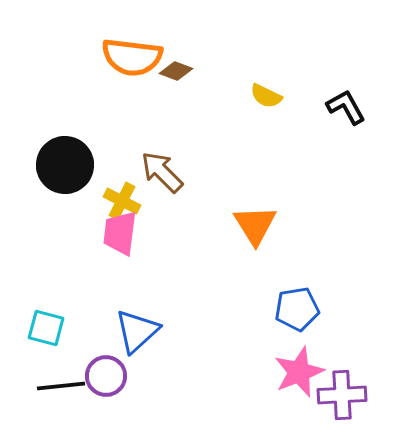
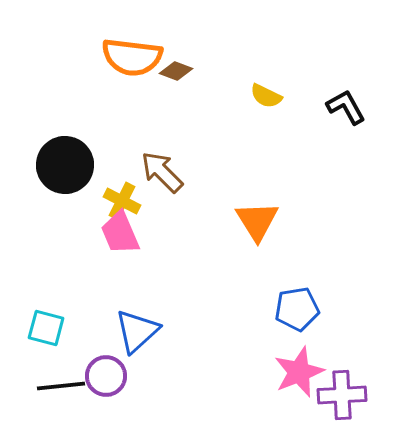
orange triangle: moved 2 px right, 4 px up
pink trapezoid: rotated 30 degrees counterclockwise
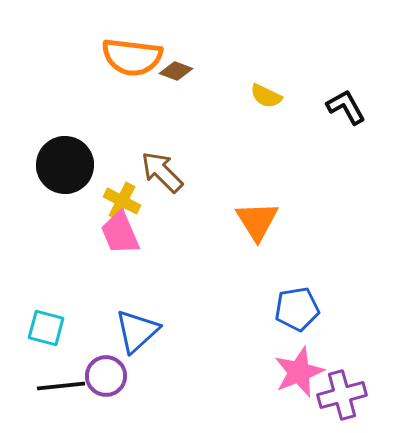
purple cross: rotated 12 degrees counterclockwise
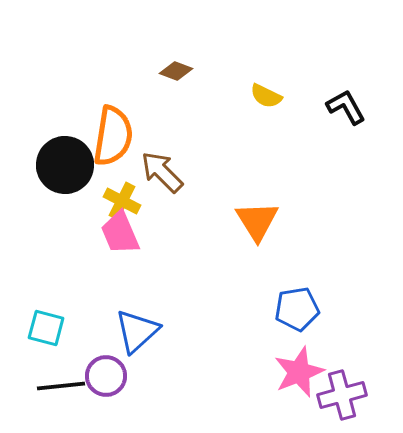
orange semicircle: moved 19 px left, 79 px down; rotated 88 degrees counterclockwise
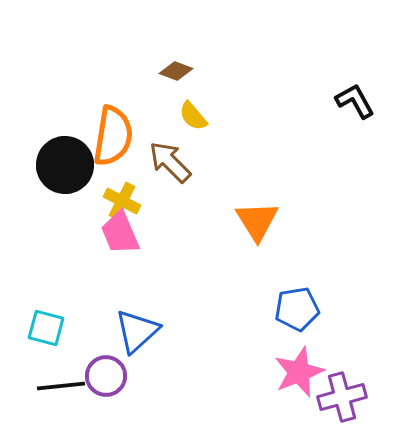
yellow semicircle: moved 73 px left, 20 px down; rotated 24 degrees clockwise
black L-shape: moved 9 px right, 6 px up
brown arrow: moved 8 px right, 10 px up
purple cross: moved 2 px down
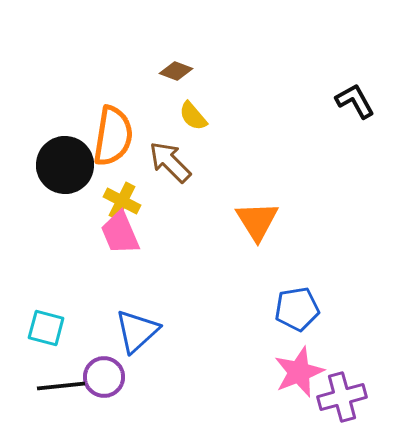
purple circle: moved 2 px left, 1 px down
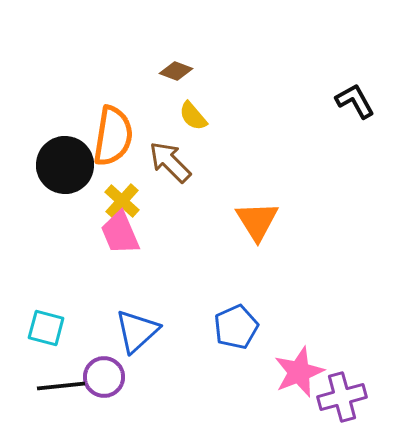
yellow cross: rotated 15 degrees clockwise
blue pentagon: moved 61 px left, 18 px down; rotated 15 degrees counterclockwise
